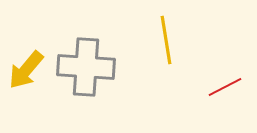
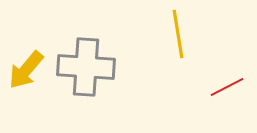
yellow line: moved 12 px right, 6 px up
red line: moved 2 px right
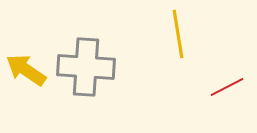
yellow arrow: rotated 84 degrees clockwise
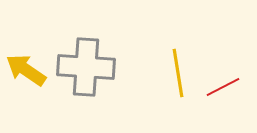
yellow line: moved 39 px down
red line: moved 4 px left
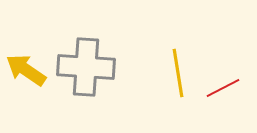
red line: moved 1 px down
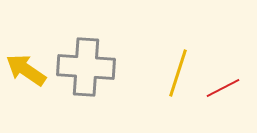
yellow line: rotated 27 degrees clockwise
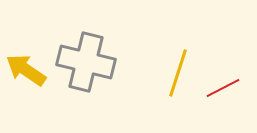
gray cross: moved 5 px up; rotated 10 degrees clockwise
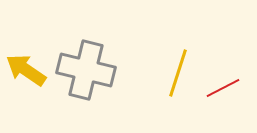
gray cross: moved 8 px down
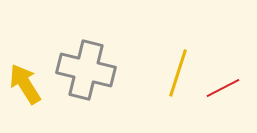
yellow arrow: moved 1 px left, 14 px down; rotated 24 degrees clockwise
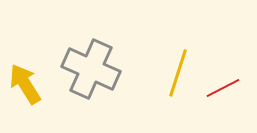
gray cross: moved 5 px right, 1 px up; rotated 10 degrees clockwise
